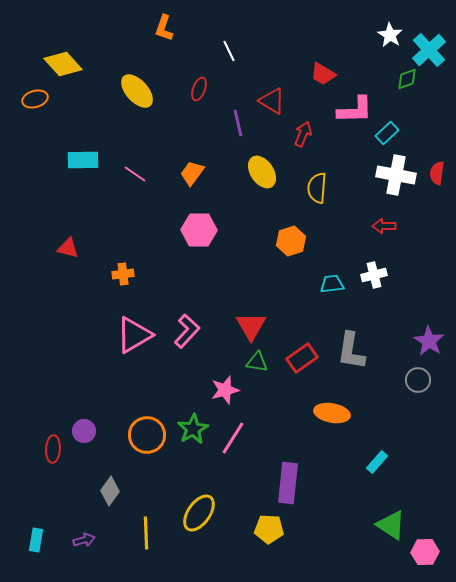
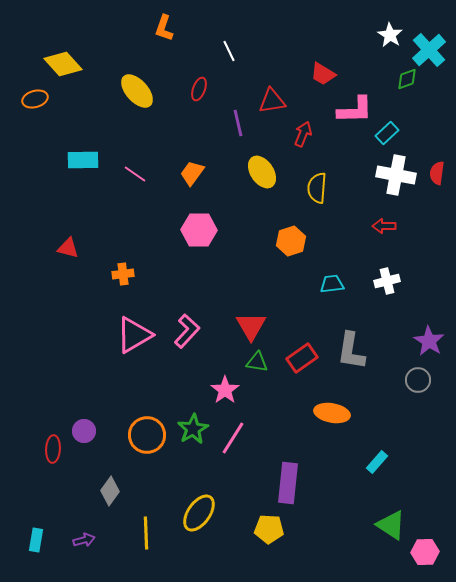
red triangle at (272, 101): rotated 40 degrees counterclockwise
white cross at (374, 275): moved 13 px right, 6 px down
pink star at (225, 390): rotated 20 degrees counterclockwise
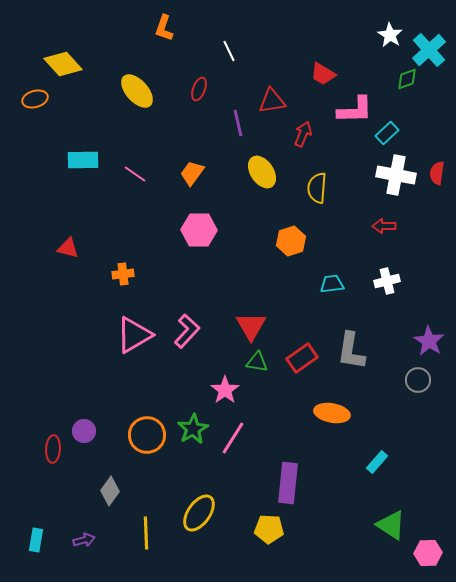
pink hexagon at (425, 552): moved 3 px right, 1 px down
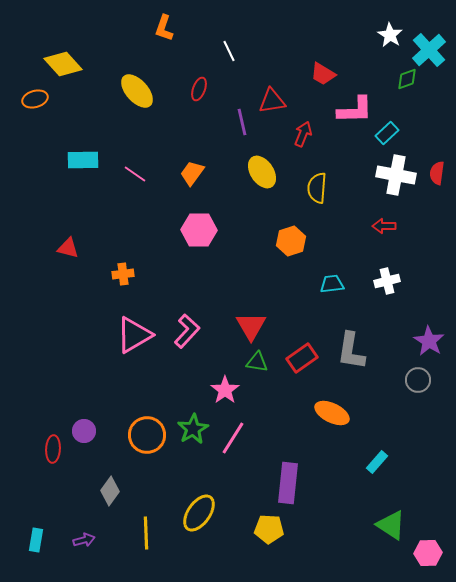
purple line at (238, 123): moved 4 px right, 1 px up
orange ellipse at (332, 413): rotated 16 degrees clockwise
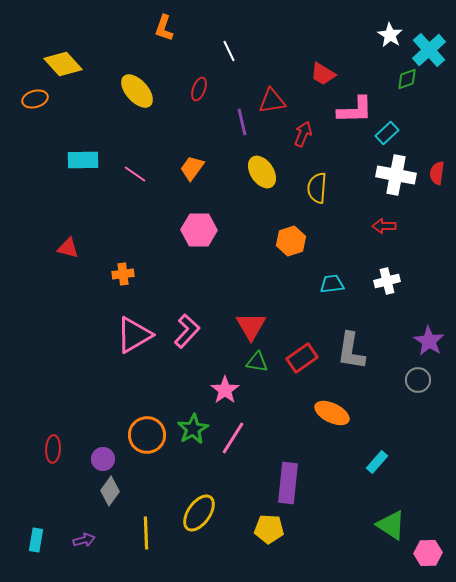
orange trapezoid at (192, 173): moved 5 px up
purple circle at (84, 431): moved 19 px right, 28 px down
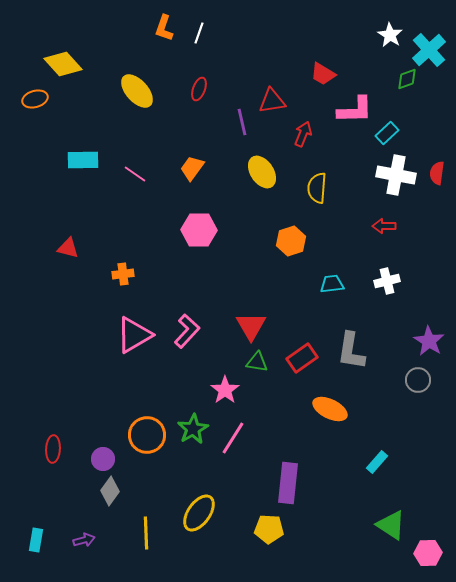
white line at (229, 51): moved 30 px left, 18 px up; rotated 45 degrees clockwise
orange ellipse at (332, 413): moved 2 px left, 4 px up
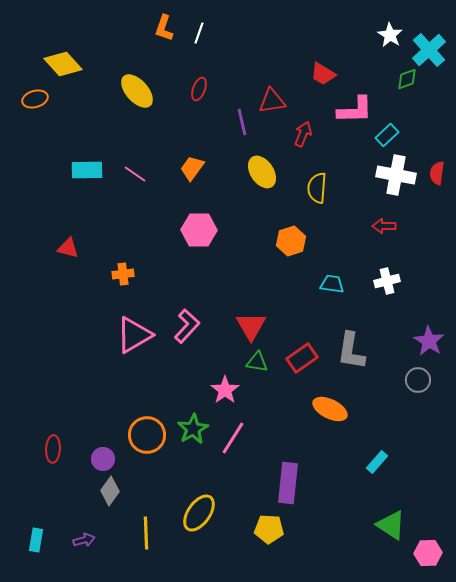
cyan rectangle at (387, 133): moved 2 px down
cyan rectangle at (83, 160): moved 4 px right, 10 px down
cyan trapezoid at (332, 284): rotated 15 degrees clockwise
pink L-shape at (187, 331): moved 5 px up
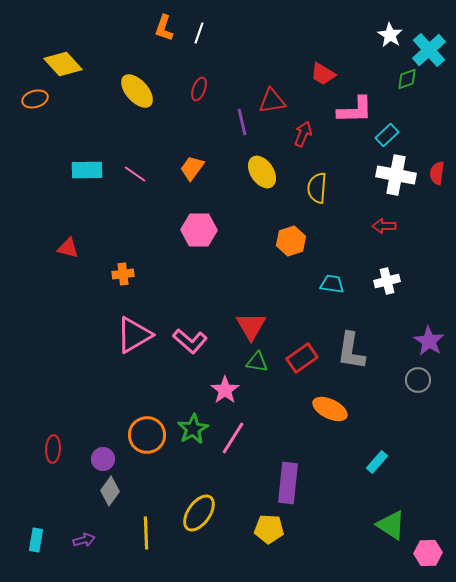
pink L-shape at (187, 326): moved 3 px right, 15 px down; rotated 88 degrees clockwise
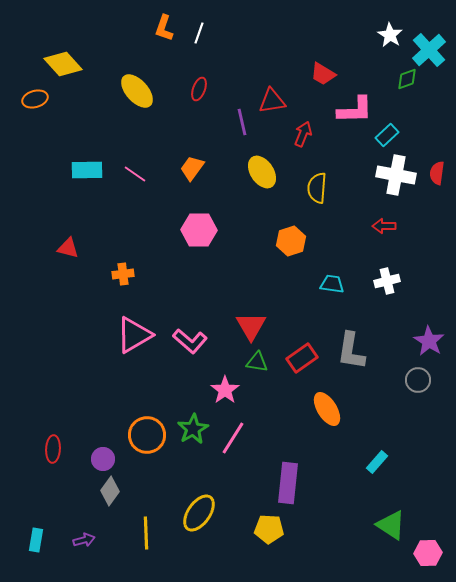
orange ellipse at (330, 409): moved 3 px left; rotated 32 degrees clockwise
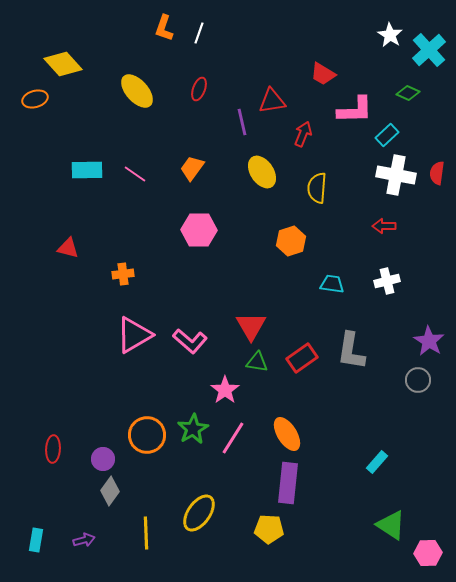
green diamond at (407, 79): moved 1 px right, 14 px down; rotated 45 degrees clockwise
orange ellipse at (327, 409): moved 40 px left, 25 px down
